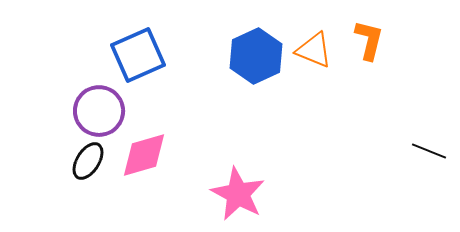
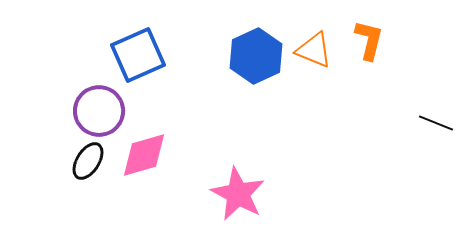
black line: moved 7 px right, 28 px up
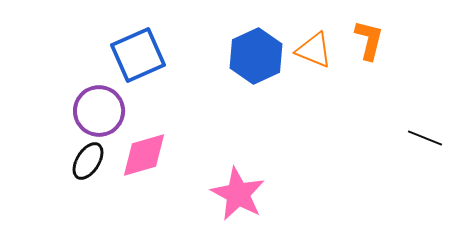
black line: moved 11 px left, 15 px down
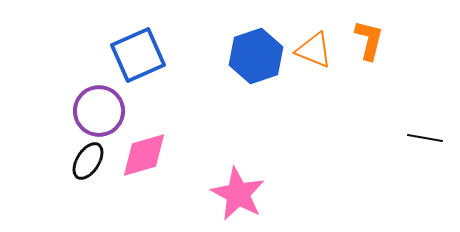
blue hexagon: rotated 6 degrees clockwise
black line: rotated 12 degrees counterclockwise
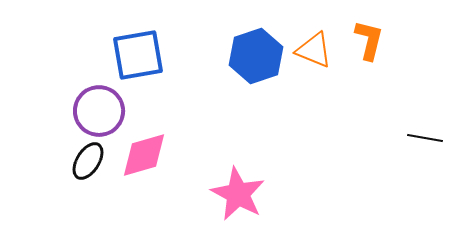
blue square: rotated 14 degrees clockwise
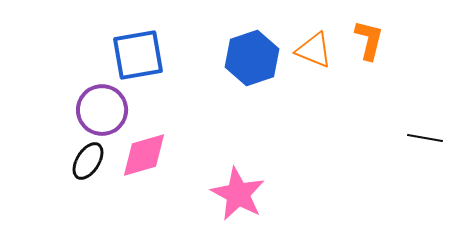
blue hexagon: moved 4 px left, 2 px down
purple circle: moved 3 px right, 1 px up
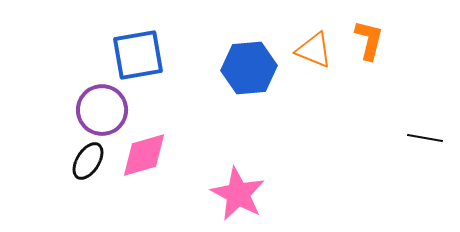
blue hexagon: moved 3 px left, 10 px down; rotated 14 degrees clockwise
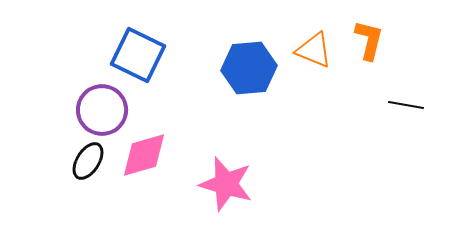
blue square: rotated 36 degrees clockwise
black line: moved 19 px left, 33 px up
pink star: moved 12 px left, 10 px up; rotated 12 degrees counterclockwise
